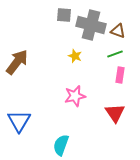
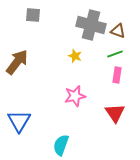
gray square: moved 31 px left
pink rectangle: moved 3 px left
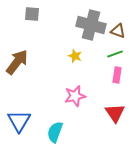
gray square: moved 1 px left, 1 px up
cyan semicircle: moved 6 px left, 13 px up
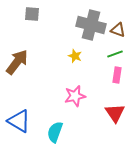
brown triangle: moved 1 px up
blue triangle: rotated 30 degrees counterclockwise
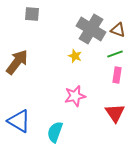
gray cross: moved 4 px down; rotated 16 degrees clockwise
